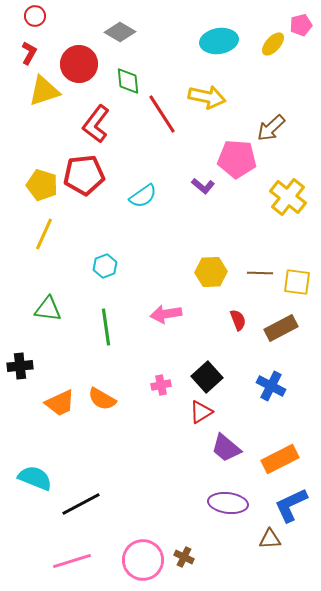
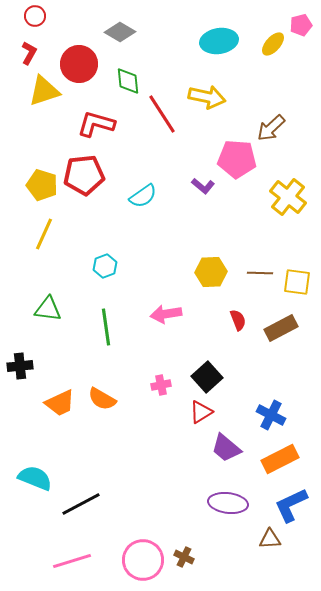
red L-shape at (96, 124): rotated 69 degrees clockwise
blue cross at (271, 386): moved 29 px down
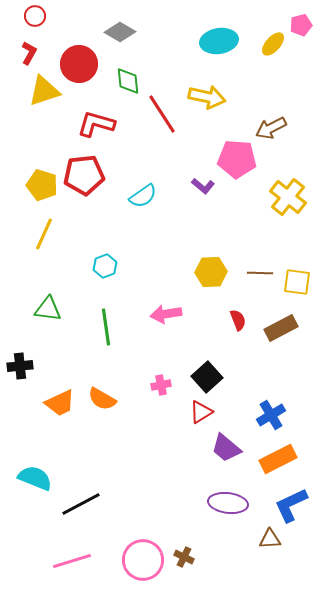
brown arrow at (271, 128): rotated 16 degrees clockwise
blue cross at (271, 415): rotated 32 degrees clockwise
orange rectangle at (280, 459): moved 2 px left
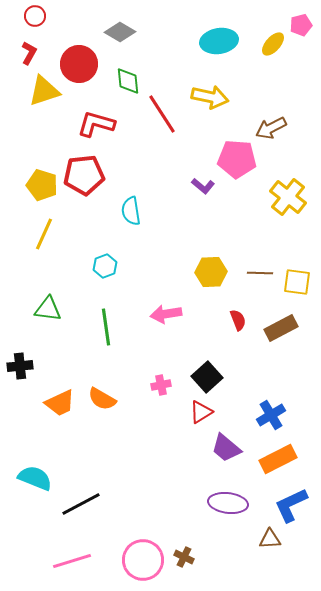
yellow arrow at (207, 97): moved 3 px right
cyan semicircle at (143, 196): moved 12 px left, 15 px down; rotated 116 degrees clockwise
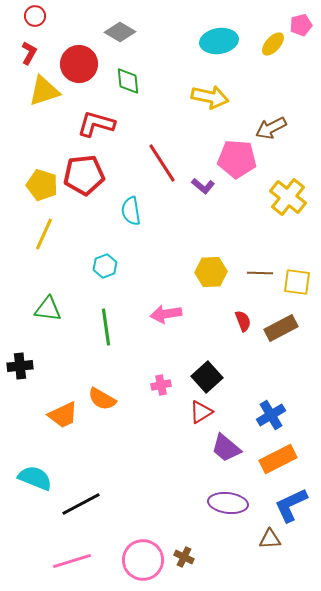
red line at (162, 114): moved 49 px down
red semicircle at (238, 320): moved 5 px right, 1 px down
orange trapezoid at (60, 403): moved 3 px right, 12 px down
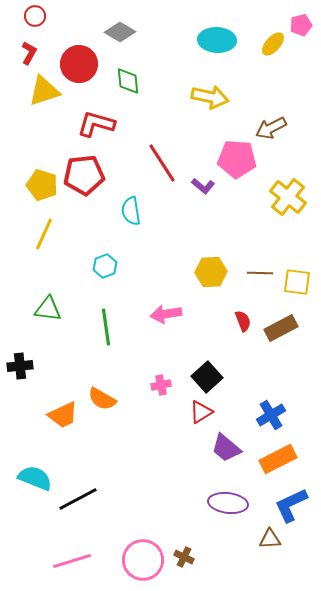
cyan ellipse at (219, 41): moved 2 px left, 1 px up; rotated 12 degrees clockwise
black line at (81, 504): moved 3 px left, 5 px up
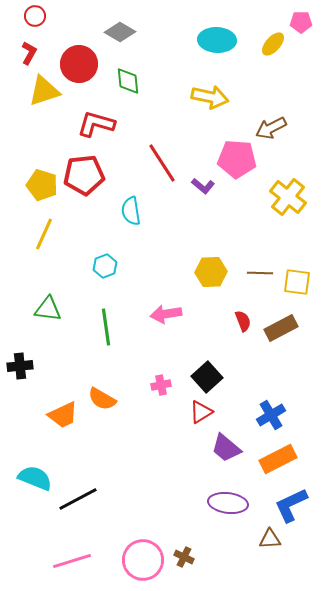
pink pentagon at (301, 25): moved 3 px up; rotated 15 degrees clockwise
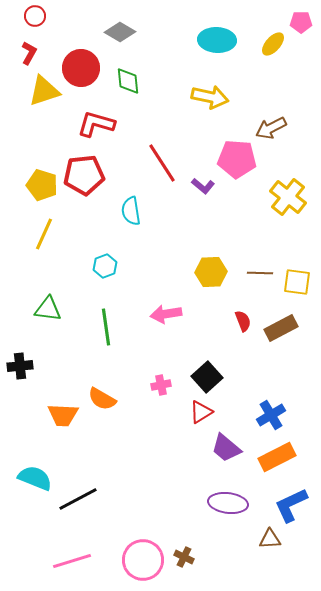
red circle at (79, 64): moved 2 px right, 4 px down
orange trapezoid at (63, 415): rotated 28 degrees clockwise
orange rectangle at (278, 459): moved 1 px left, 2 px up
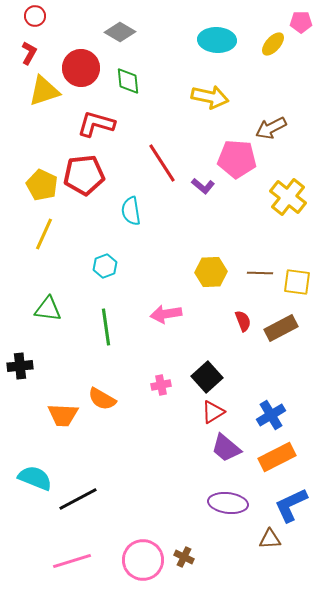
yellow pentagon at (42, 185): rotated 8 degrees clockwise
red triangle at (201, 412): moved 12 px right
